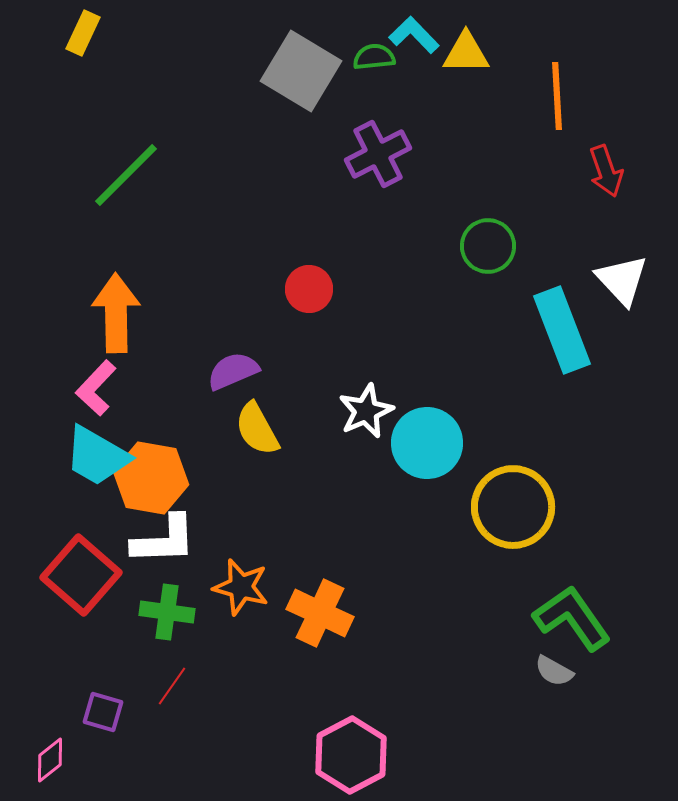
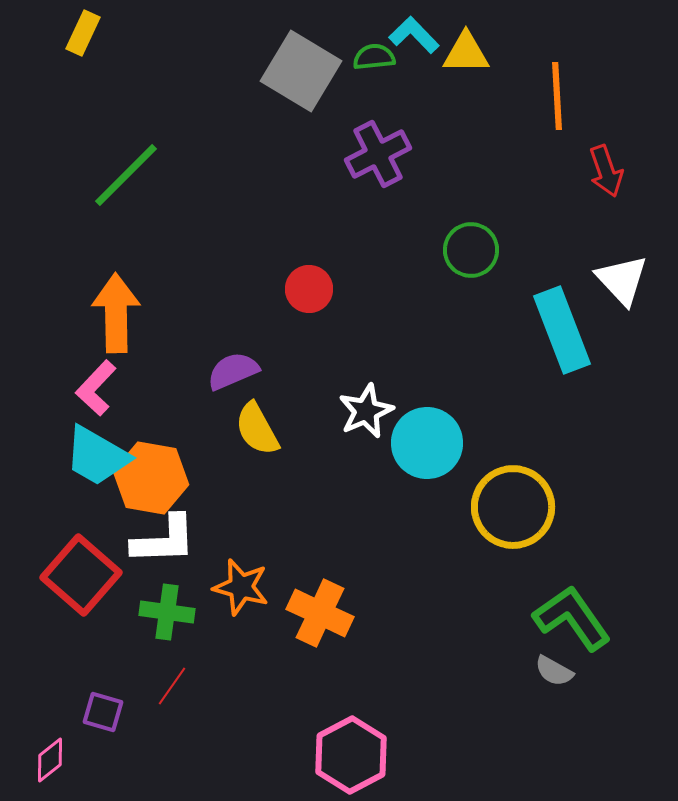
green circle: moved 17 px left, 4 px down
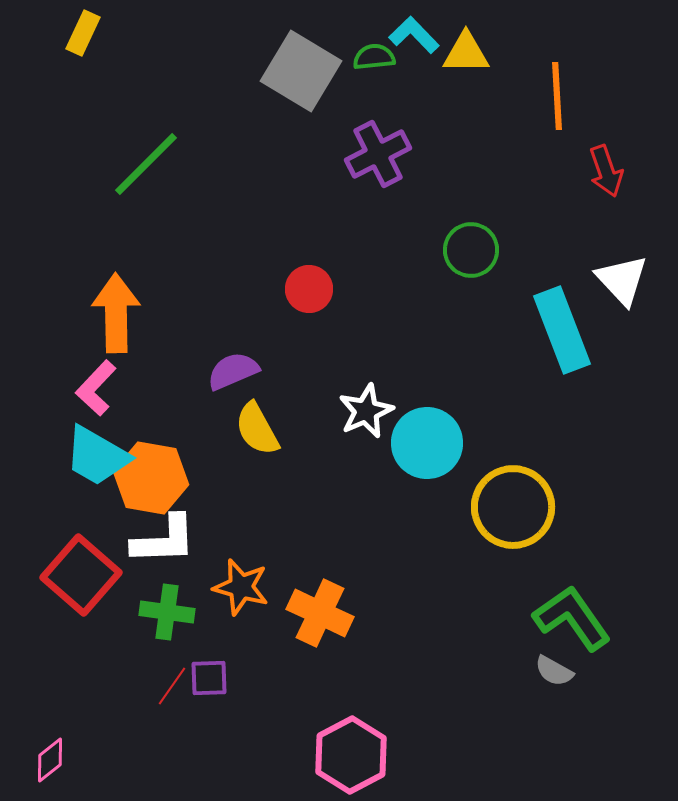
green line: moved 20 px right, 11 px up
purple square: moved 106 px right, 34 px up; rotated 18 degrees counterclockwise
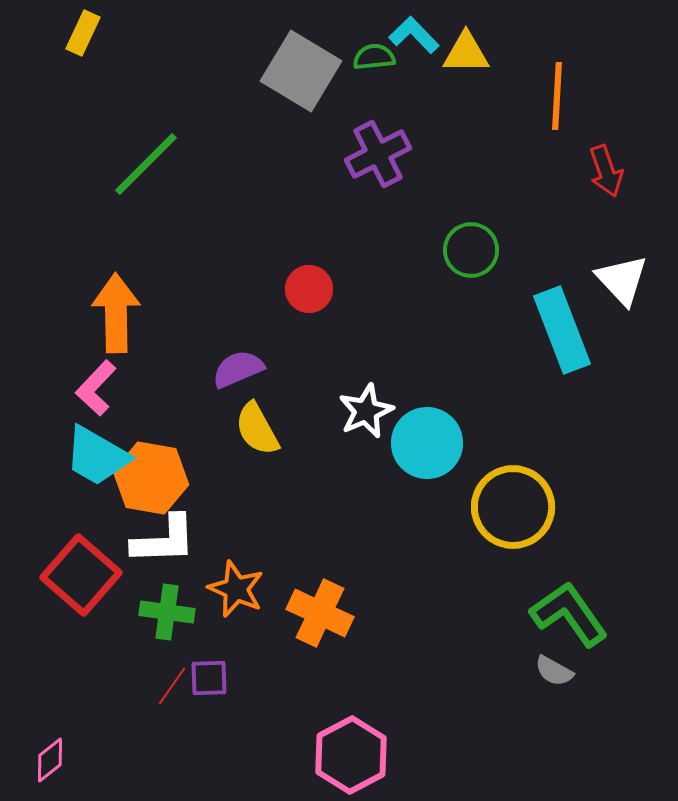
orange line: rotated 6 degrees clockwise
purple semicircle: moved 5 px right, 2 px up
orange star: moved 5 px left, 2 px down; rotated 8 degrees clockwise
green L-shape: moved 3 px left, 4 px up
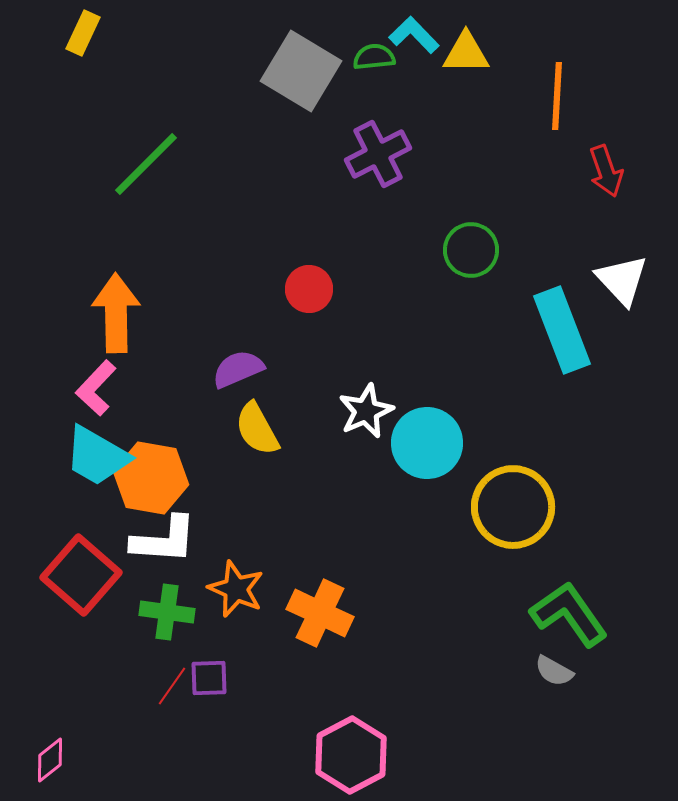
white L-shape: rotated 6 degrees clockwise
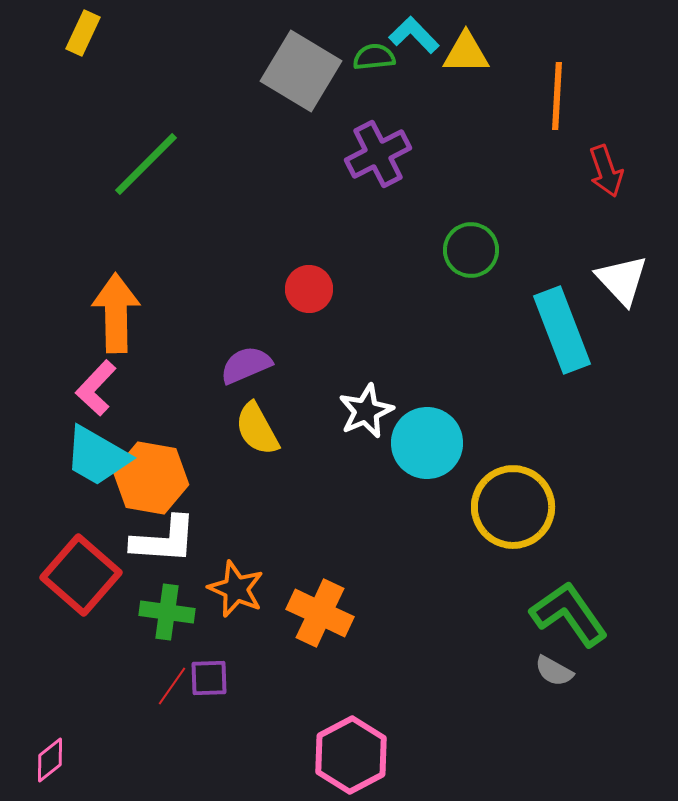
purple semicircle: moved 8 px right, 4 px up
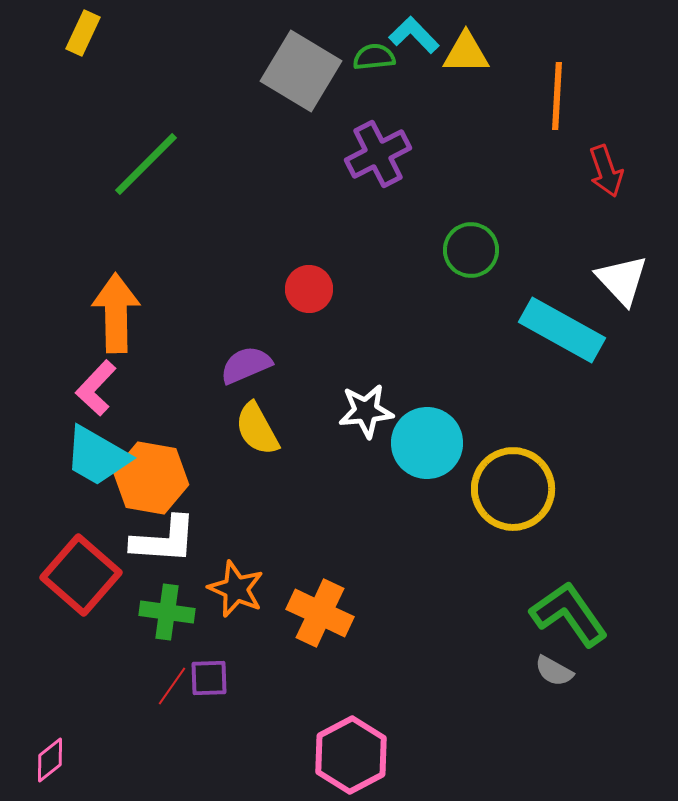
cyan rectangle: rotated 40 degrees counterclockwise
white star: rotated 18 degrees clockwise
yellow circle: moved 18 px up
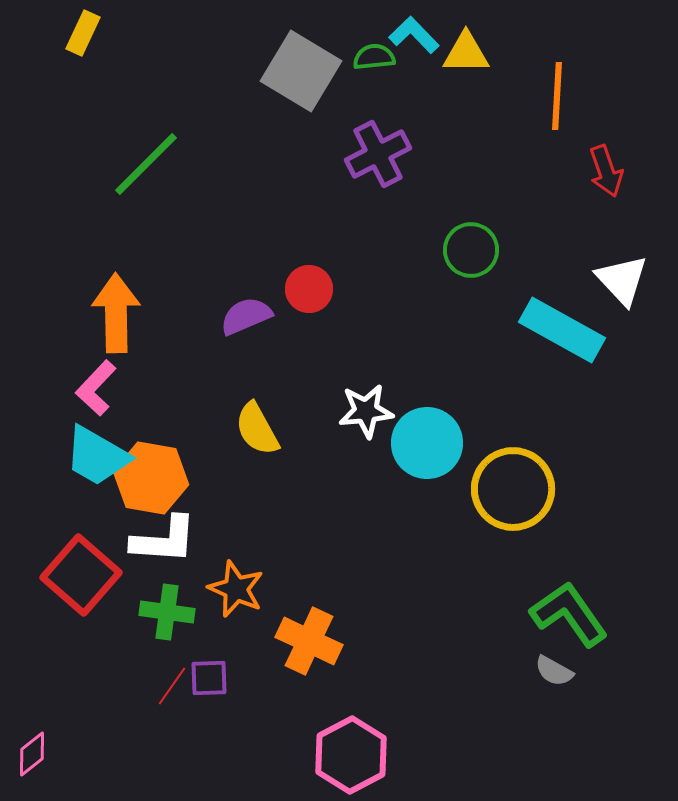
purple semicircle: moved 49 px up
orange cross: moved 11 px left, 28 px down
pink diamond: moved 18 px left, 6 px up
